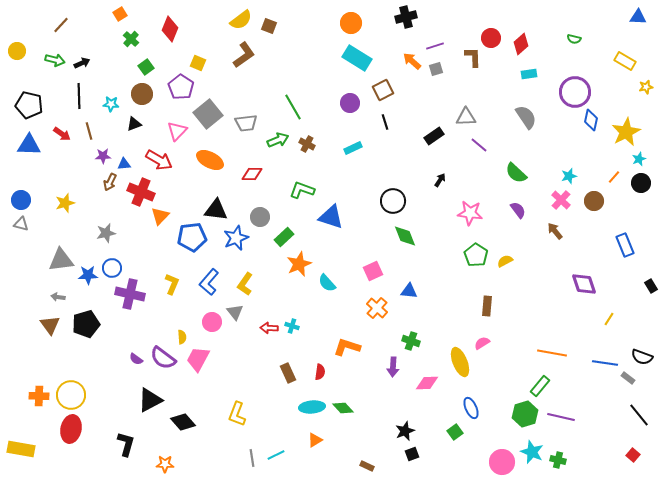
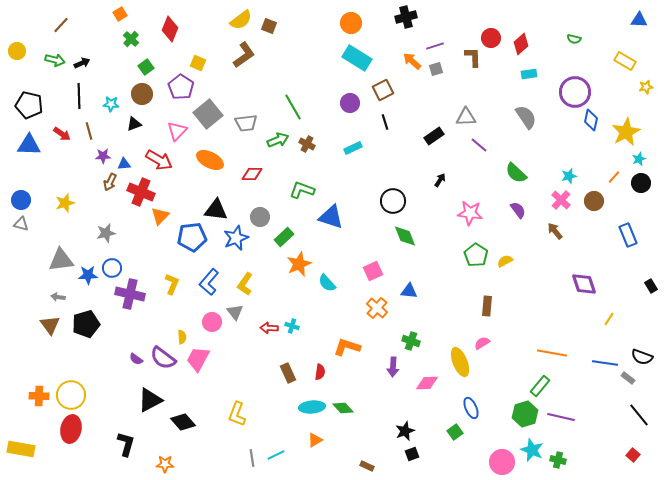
blue triangle at (638, 17): moved 1 px right, 3 px down
blue rectangle at (625, 245): moved 3 px right, 10 px up
cyan star at (532, 452): moved 2 px up
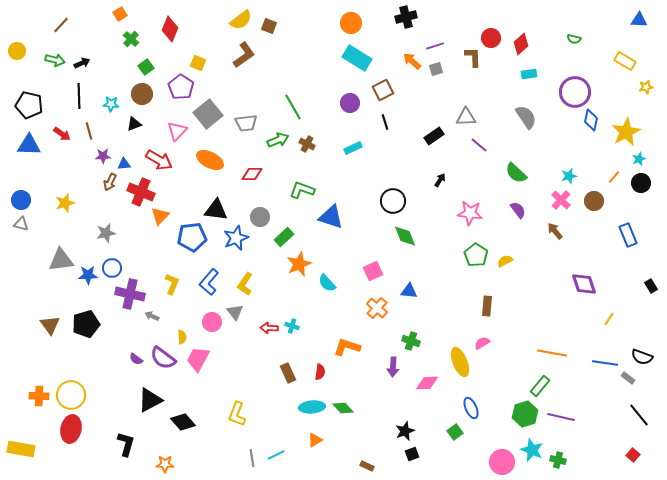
gray arrow at (58, 297): moved 94 px right, 19 px down; rotated 16 degrees clockwise
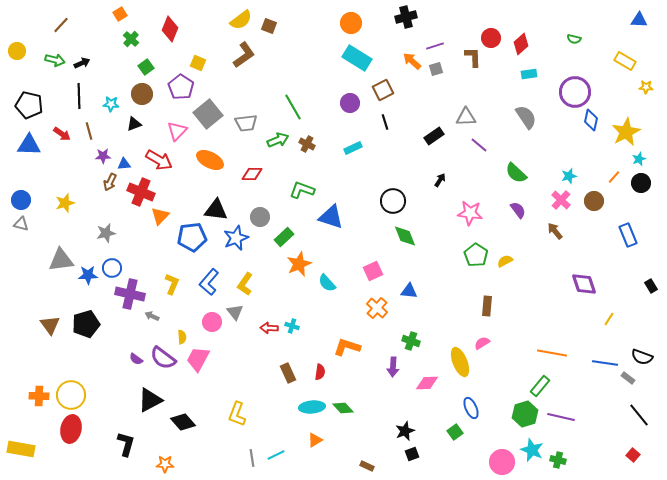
yellow star at (646, 87): rotated 16 degrees clockwise
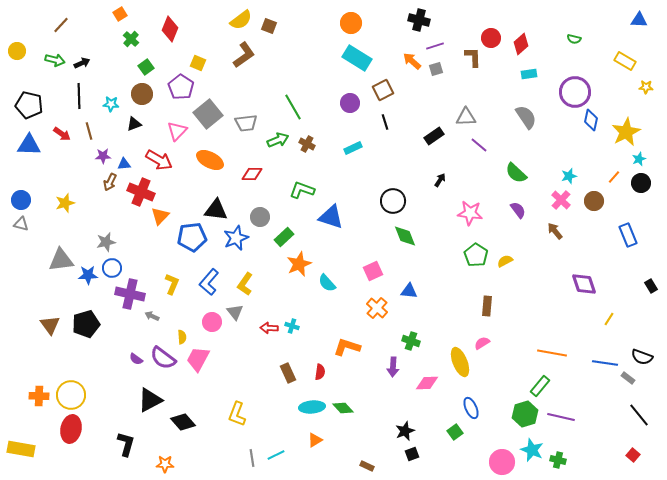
black cross at (406, 17): moved 13 px right, 3 px down; rotated 30 degrees clockwise
gray star at (106, 233): moved 9 px down
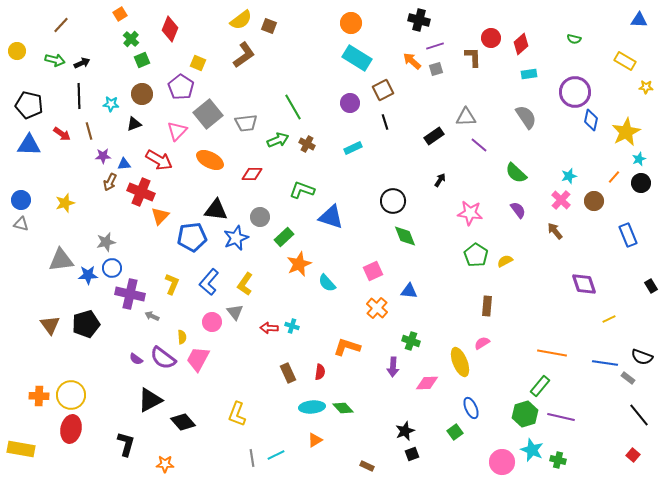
green square at (146, 67): moved 4 px left, 7 px up; rotated 14 degrees clockwise
yellow line at (609, 319): rotated 32 degrees clockwise
